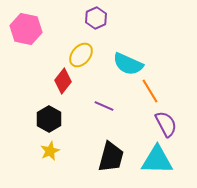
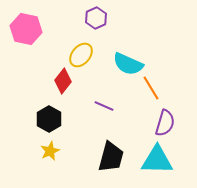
orange line: moved 1 px right, 3 px up
purple semicircle: moved 1 px left, 1 px up; rotated 44 degrees clockwise
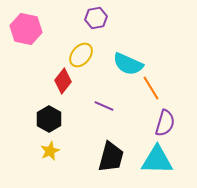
purple hexagon: rotated 15 degrees clockwise
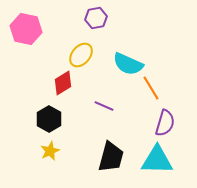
red diamond: moved 2 px down; rotated 20 degrees clockwise
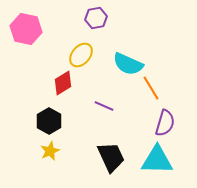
black hexagon: moved 2 px down
black trapezoid: rotated 40 degrees counterclockwise
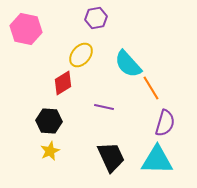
cyan semicircle: rotated 24 degrees clockwise
purple line: moved 1 px down; rotated 12 degrees counterclockwise
black hexagon: rotated 25 degrees counterclockwise
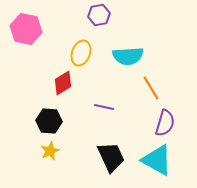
purple hexagon: moved 3 px right, 3 px up
yellow ellipse: moved 2 px up; rotated 20 degrees counterclockwise
cyan semicircle: moved 8 px up; rotated 52 degrees counterclockwise
cyan triangle: rotated 28 degrees clockwise
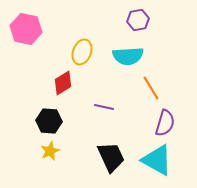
purple hexagon: moved 39 px right, 5 px down
yellow ellipse: moved 1 px right, 1 px up
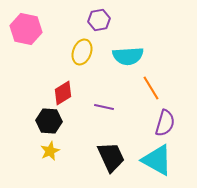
purple hexagon: moved 39 px left
red diamond: moved 10 px down
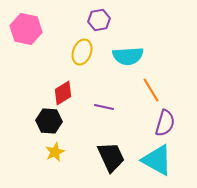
orange line: moved 2 px down
yellow star: moved 5 px right, 1 px down
